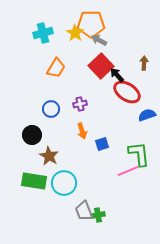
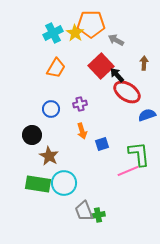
cyan cross: moved 10 px right; rotated 12 degrees counterclockwise
gray arrow: moved 17 px right
green rectangle: moved 4 px right, 3 px down
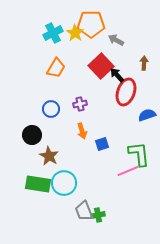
red ellipse: moved 1 px left; rotated 76 degrees clockwise
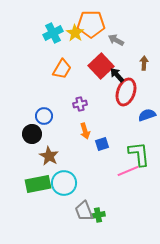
orange trapezoid: moved 6 px right, 1 px down
blue circle: moved 7 px left, 7 px down
orange arrow: moved 3 px right
black circle: moved 1 px up
green rectangle: rotated 20 degrees counterclockwise
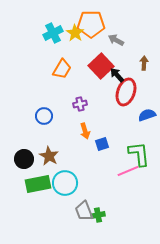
black circle: moved 8 px left, 25 px down
cyan circle: moved 1 px right
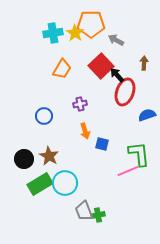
cyan cross: rotated 18 degrees clockwise
red ellipse: moved 1 px left
blue square: rotated 32 degrees clockwise
green rectangle: moved 2 px right; rotated 20 degrees counterclockwise
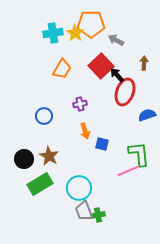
cyan circle: moved 14 px right, 5 px down
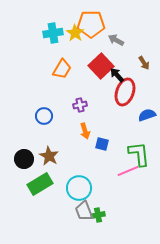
brown arrow: rotated 144 degrees clockwise
purple cross: moved 1 px down
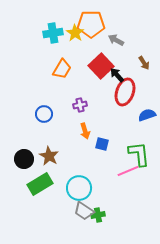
blue circle: moved 2 px up
gray trapezoid: rotated 35 degrees counterclockwise
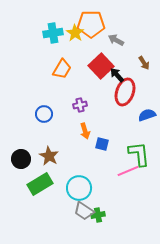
black circle: moved 3 px left
